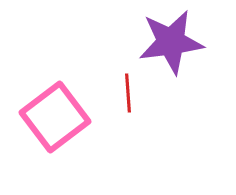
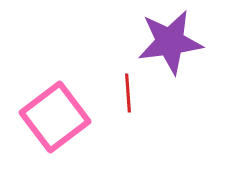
purple star: moved 1 px left
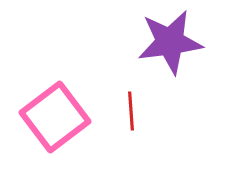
red line: moved 3 px right, 18 px down
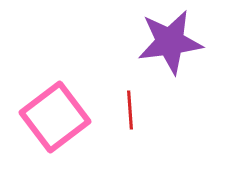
red line: moved 1 px left, 1 px up
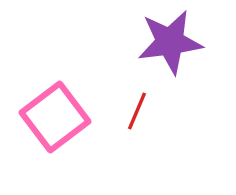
red line: moved 7 px right, 1 px down; rotated 27 degrees clockwise
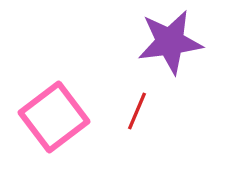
pink square: moved 1 px left
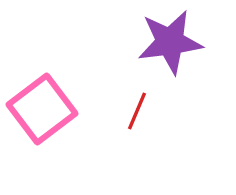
pink square: moved 12 px left, 8 px up
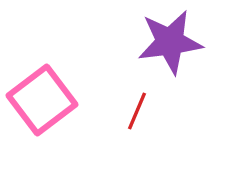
pink square: moved 9 px up
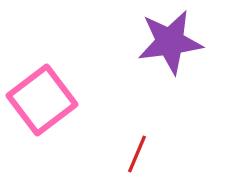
red line: moved 43 px down
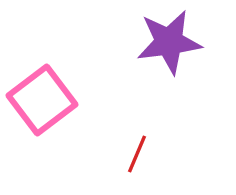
purple star: moved 1 px left
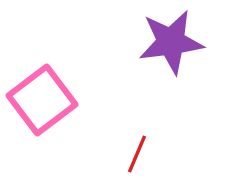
purple star: moved 2 px right
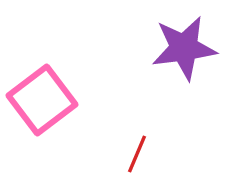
purple star: moved 13 px right, 6 px down
